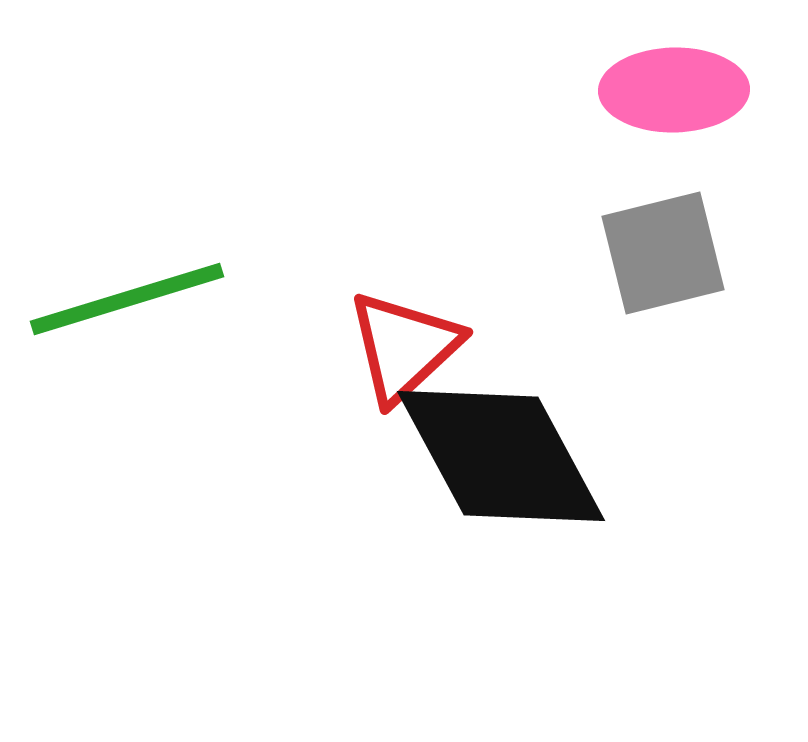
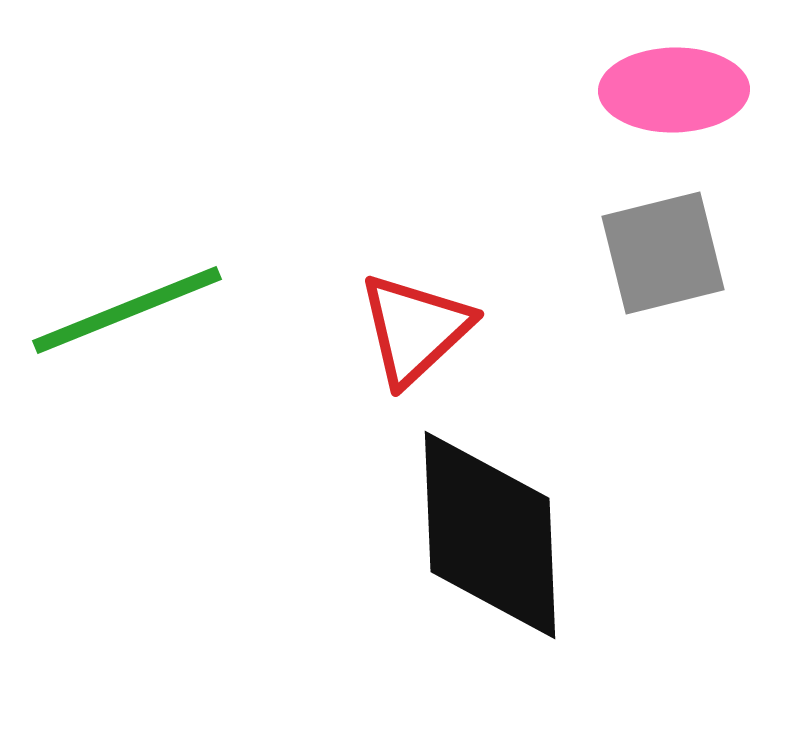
green line: moved 11 px down; rotated 5 degrees counterclockwise
red triangle: moved 11 px right, 18 px up
black diamond: moved 11 px left, 79 px down; rotated 26 degrees clockwise
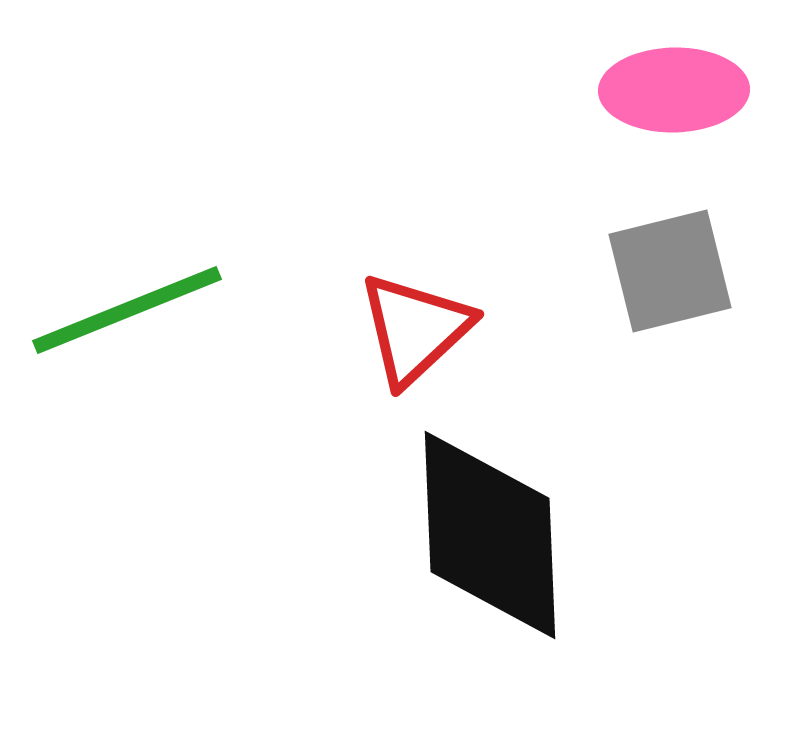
gray square: moved 7 px right, 18 px down
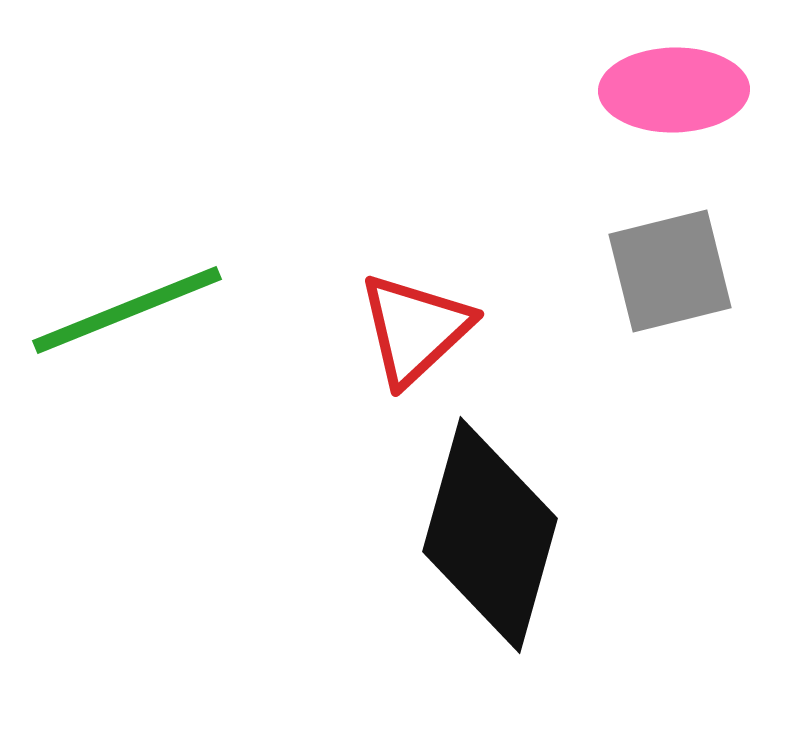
black diamond: rotated 18 degrees clockwise
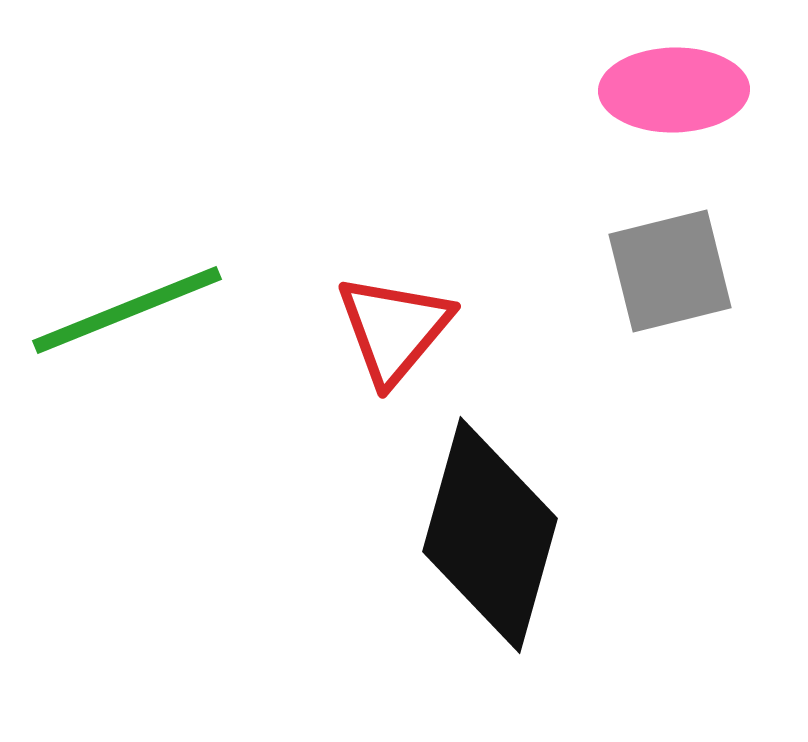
red triangle: moved 21 px left; rotated 7 degrees counterclockwise
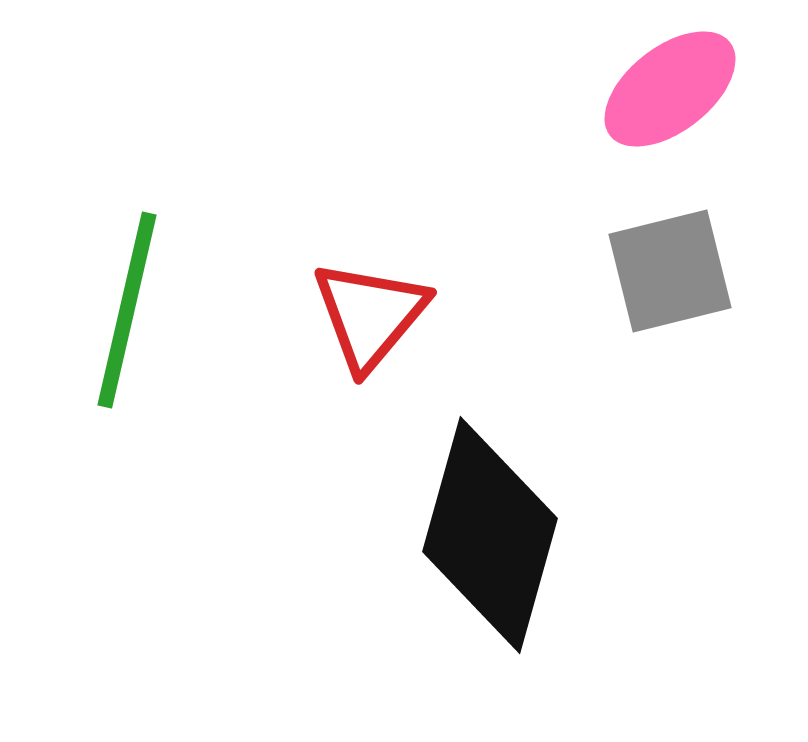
pink ellipse: moved 4 px left, 1 px up; rotated 37 degrees counterclockwise
green line: rotated 55 degrees counterclockwise
red triangle: moved 24 px left, 14 px up
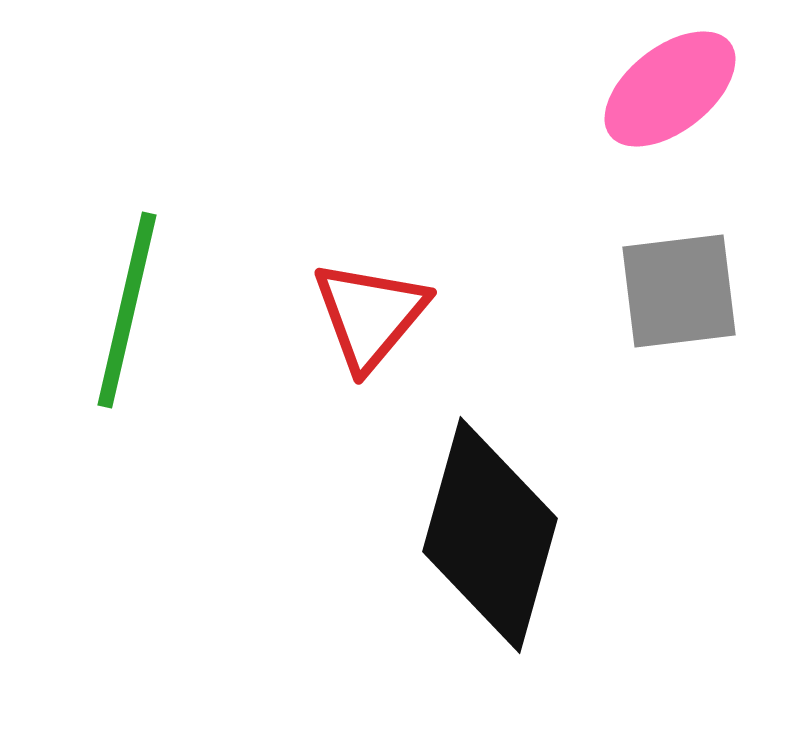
gray square: moved 9 px right, 20 px down; rotated 7 degrees clockwise
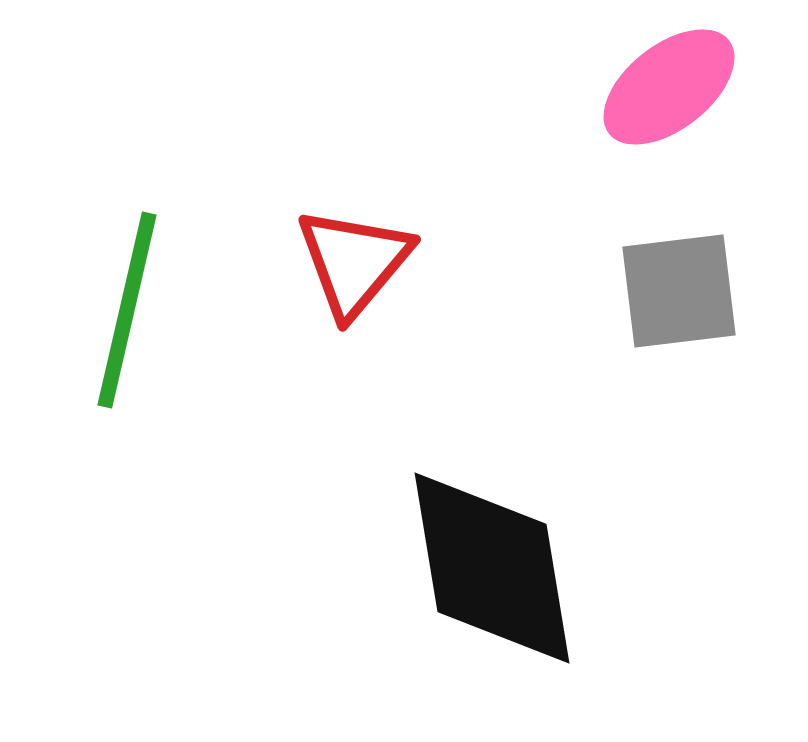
pink ellipse: moved 1 px left, 2 px up
red triangle: moved 16 px left, 53 px up
black diamond: moved 2 px right, 33 px down; rotated 25 degrees counterclockwise
